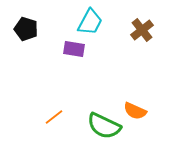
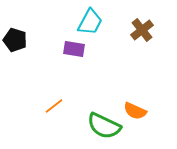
black pentagon: moved 11 px left, 11 px down
orange line: moved 11 px up
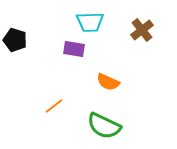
cyan trapezoid: rotated 60 degrees clockwise
orange semicircle: moved 27 px left, 29 px up
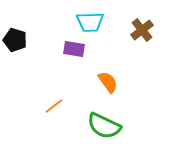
orange semicircle: rotated 150 degrees counterclockwise
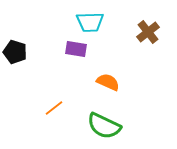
brown cross: moved 6 px right, 2 px down
black pentagon: moved 12 px down
purple rectangle: moved 2 px right
orange semicircle: rotated 30 degrees counterclockwise
orange line: moved 2 px down
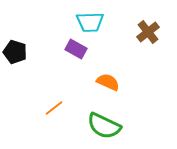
purple rectangle: rotated 20 degrees clockwise
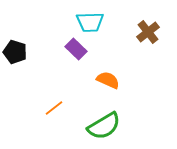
purple rectangle: rotated 15 degrees clockwise
orange semicircle: moved 2 px up
green semicircle: rotated 56 degrees counterclockwise
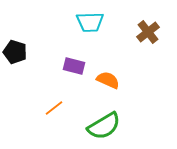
purple rectangle: moved 2 px left, 17 px down; rotated 30 degrees counterclockwise
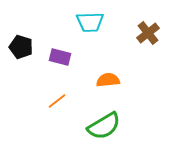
brown cross: moved 1 px down
black pentagon: moved 6 px right, 5 px up
purple rectangle: moved 14 px left, 9 px up
orange semicircle: rotated 30 degrees counterclockwise
orange line: moved 3 px right, 7 px up
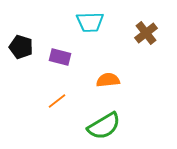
brown cross: moved 2 px left
